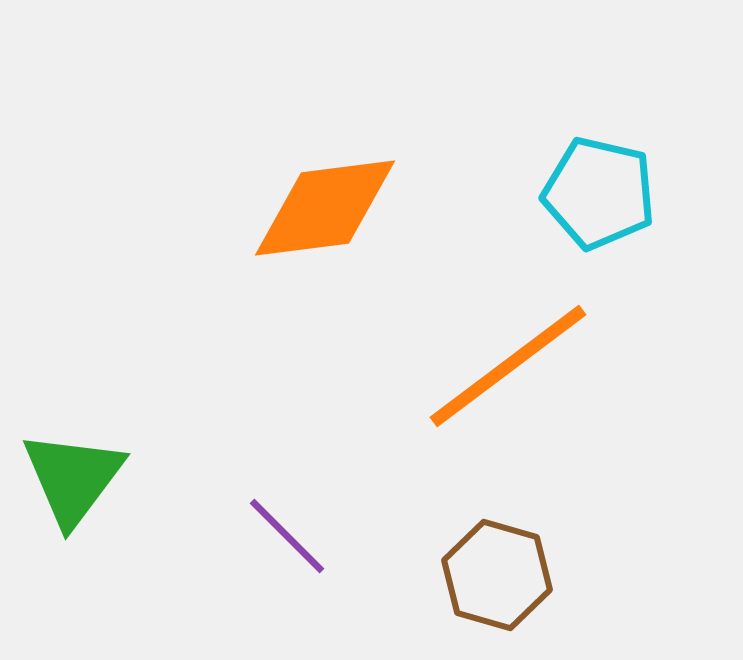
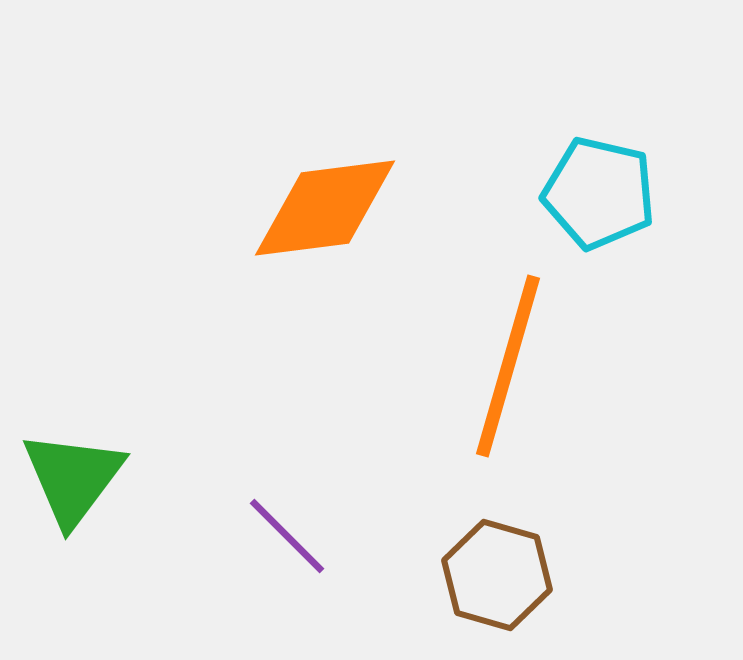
orange line: rotated 37 degrees counterclockwise
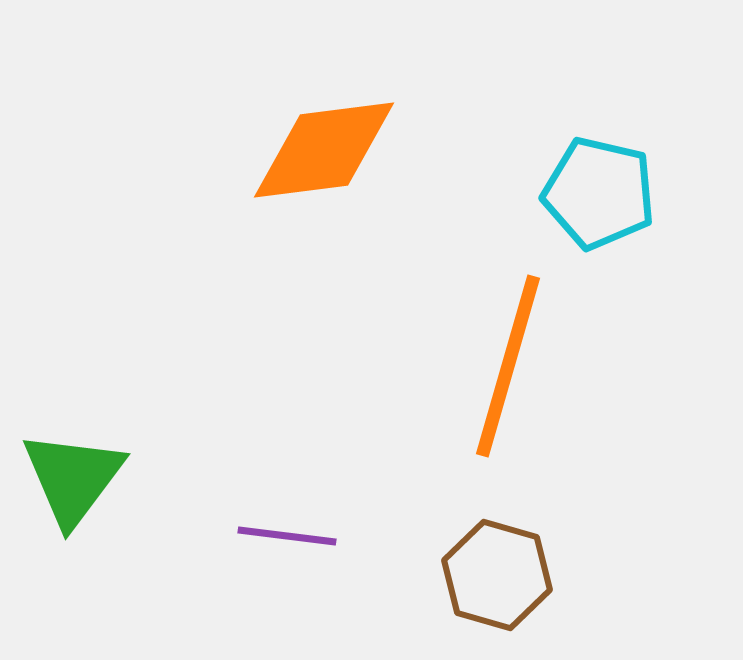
orange diamond: moved 1 px left, 58 px up
purple line: rotated 38 degrees counterclockwise
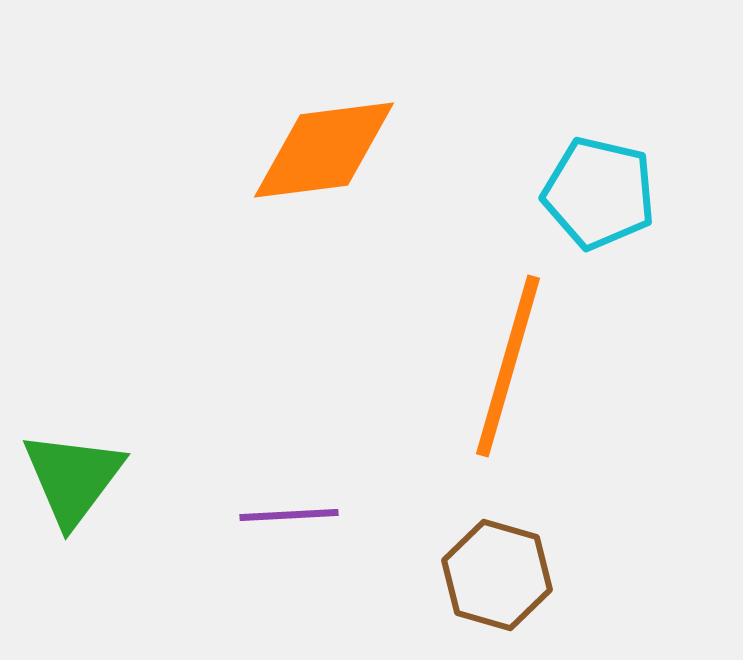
purple line: moved 2 px right, 21 px up; rotated 10 degrees counterclockwise
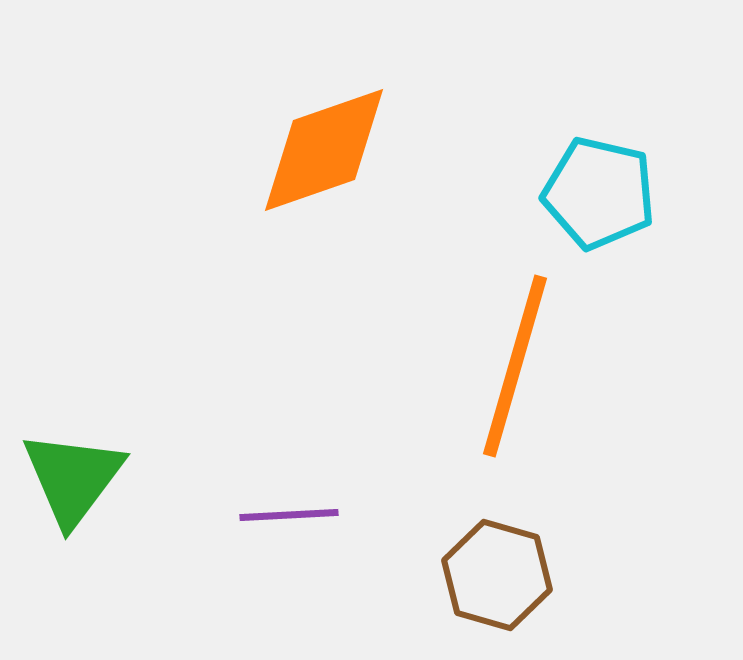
orange diamond: rotated 12 degrees counterclockwise
orange line: moved 7 px right
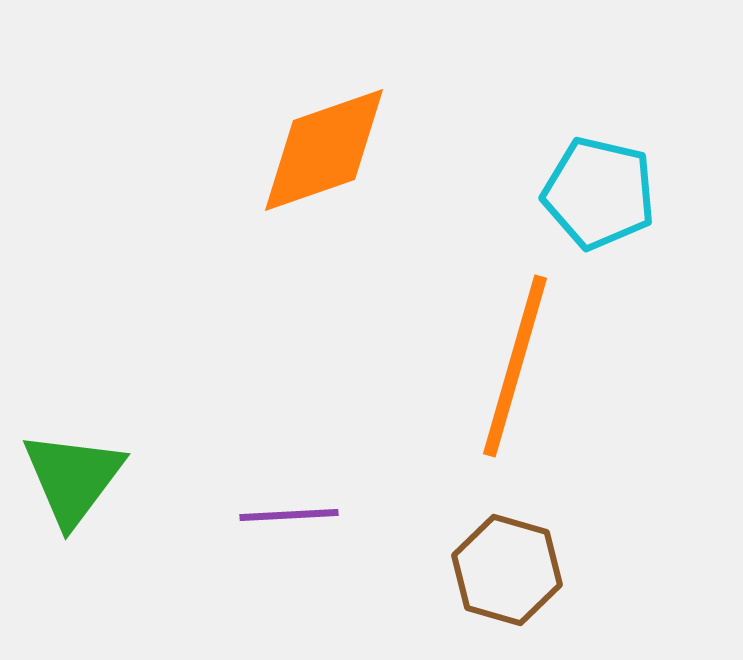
brown hexagon: moved 10 px right, 5 px up
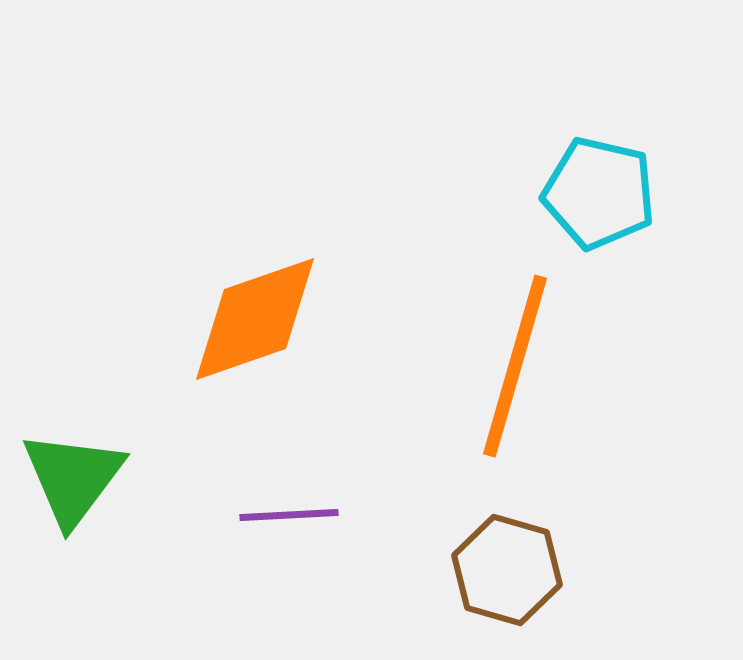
orange diamond: moved 69 px left, 169 px down
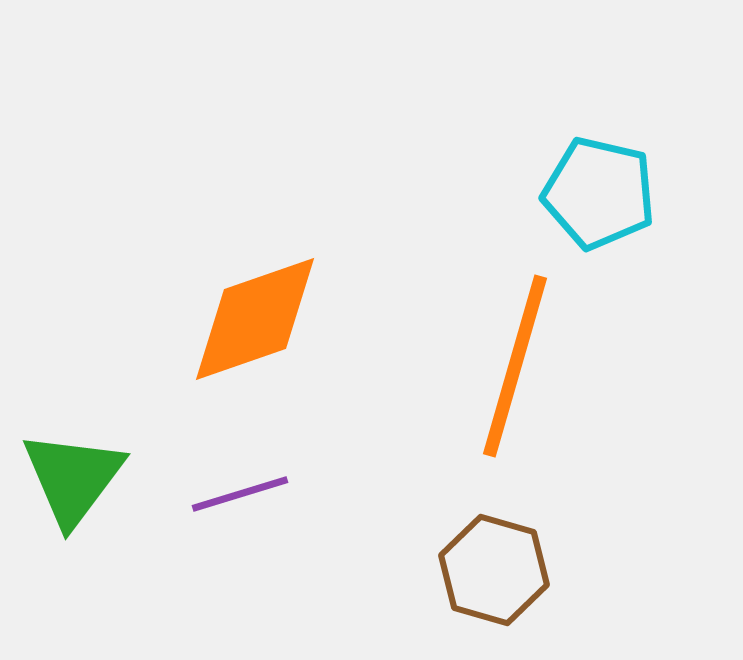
purple line: moved 49 px left, 21 px up; rotated 14 degrees counterclockwise
brown hexagon: moved 13 px left
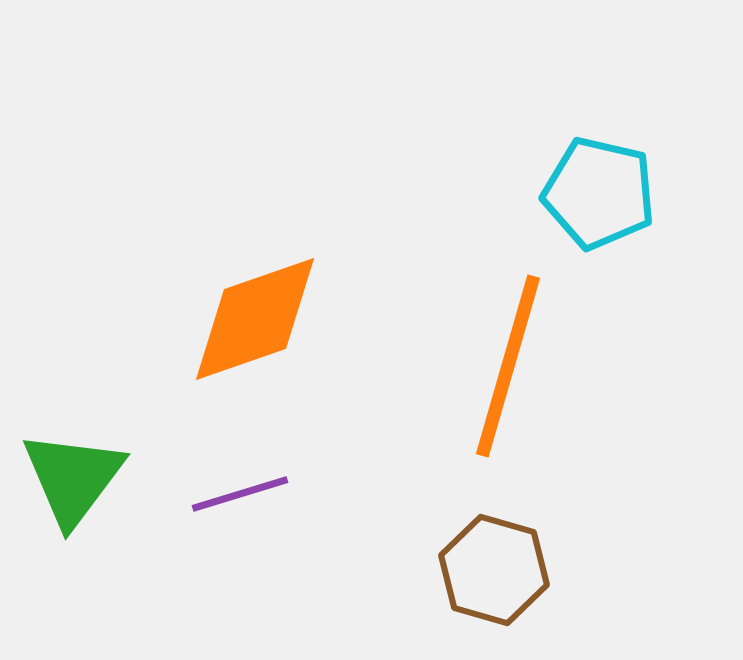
orange line: moved 7 px left
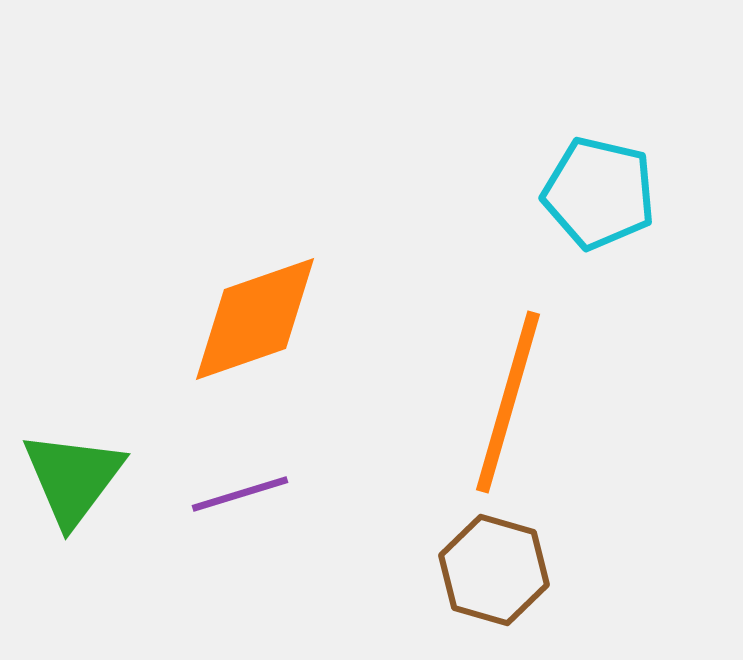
orange line: moved 36 px down
